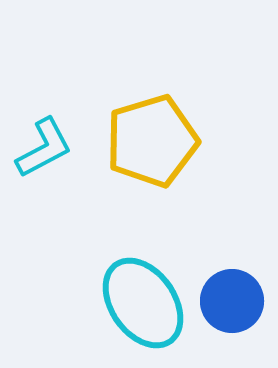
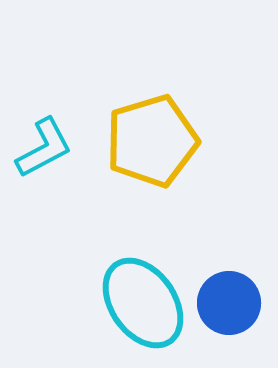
blue circle: moved 3 px left, 2 px down
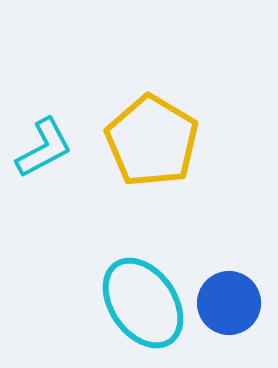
yellow pentagon: rotated 24 degrees counterclockwise
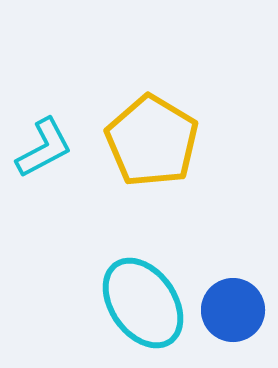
blue circle: moved 4 px right, 7 px down
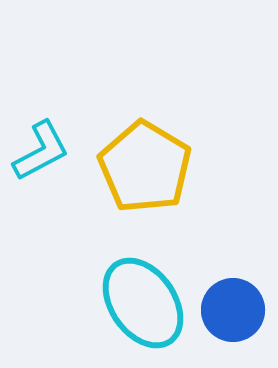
yellow pentagon: moved 7 px left, 26 px down
cyan L-shape: moved 3 px left, 3 px down
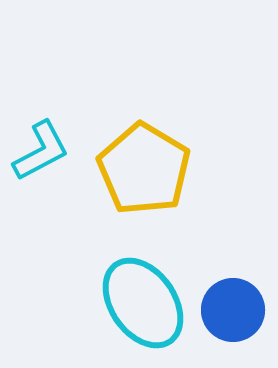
yellow pentagon: moved 1 px left, 2 px down
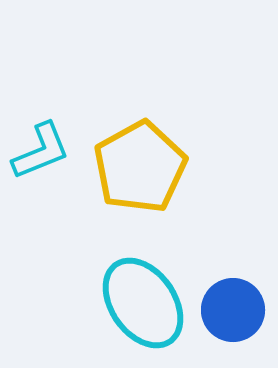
cyan L-shape: rotated 6 degrees clockwise
yellow pentagon: moved 4 px left, 2 px up; rotated 12 degrees clockwise
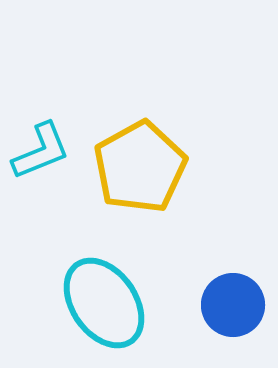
cyan ellipse: moved 39 px left
blue circle: moved 5 px up
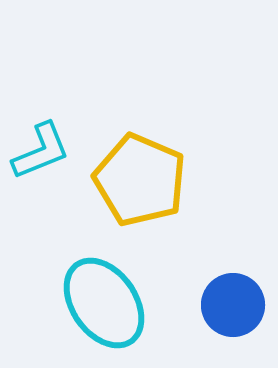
yellow pentagon: moved 13 px down; rotated 20 degrees counterclockwise
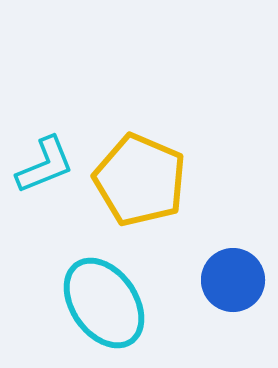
cyan L-shape: moved 4 px right, 14 px down
blue circle: moved 25 px up
